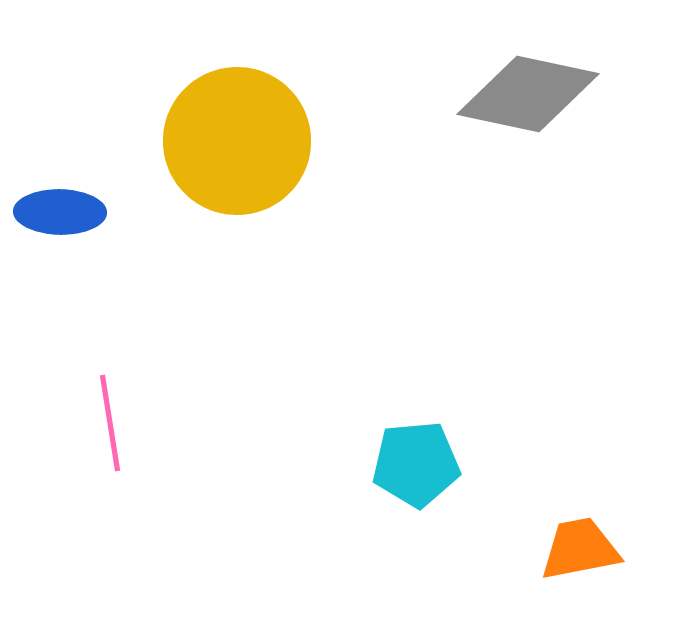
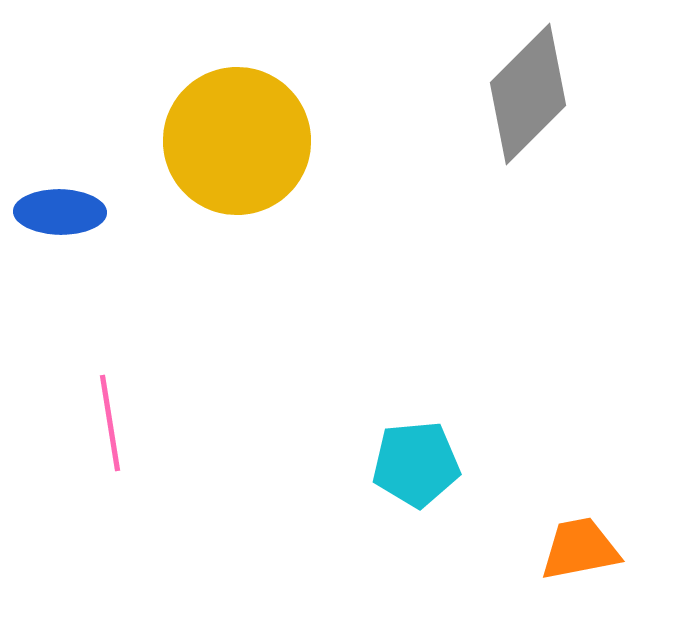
gray diamond: rotated 57 degrees counterclockwise
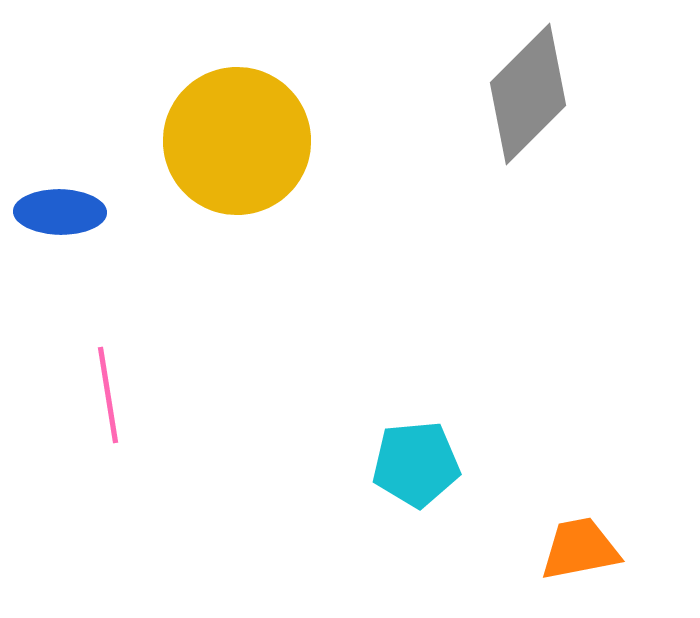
pink line: moved 2 px left, 28 px up
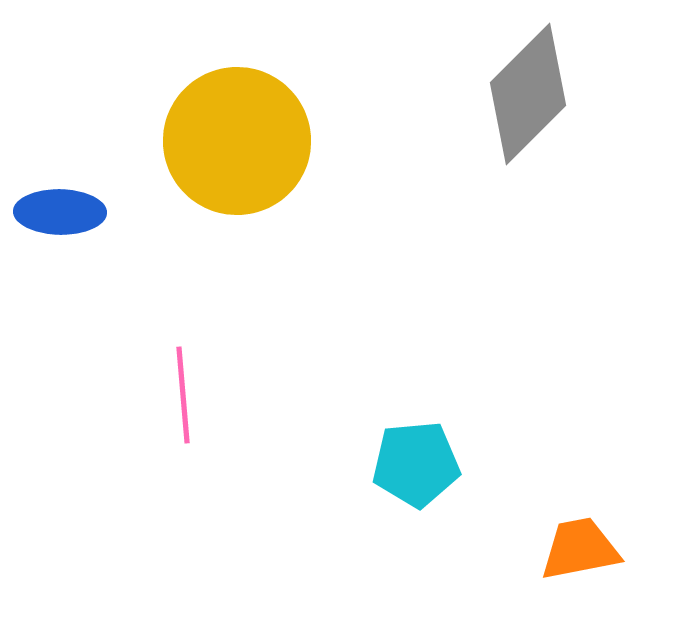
pink line: moved 75 px right; rotated 4 degrees clockwise
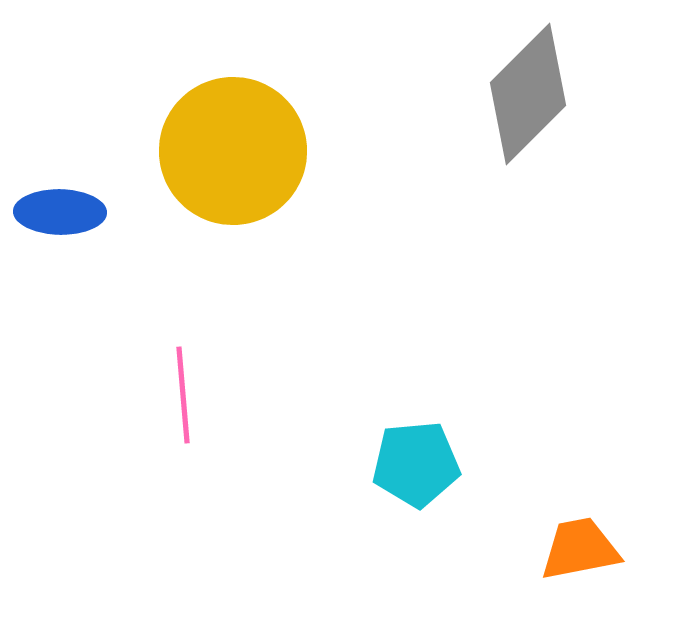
yellow circle: moved 4 px left, 10 px down
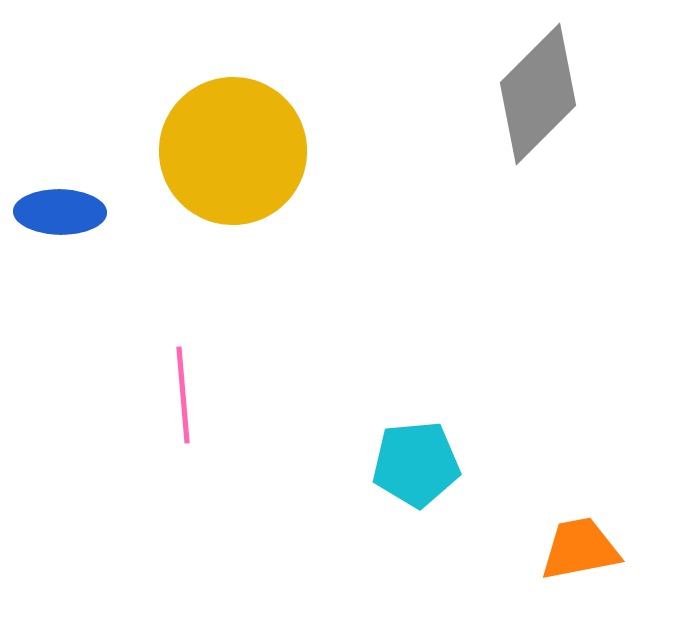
gray diamond: moved 10 px right
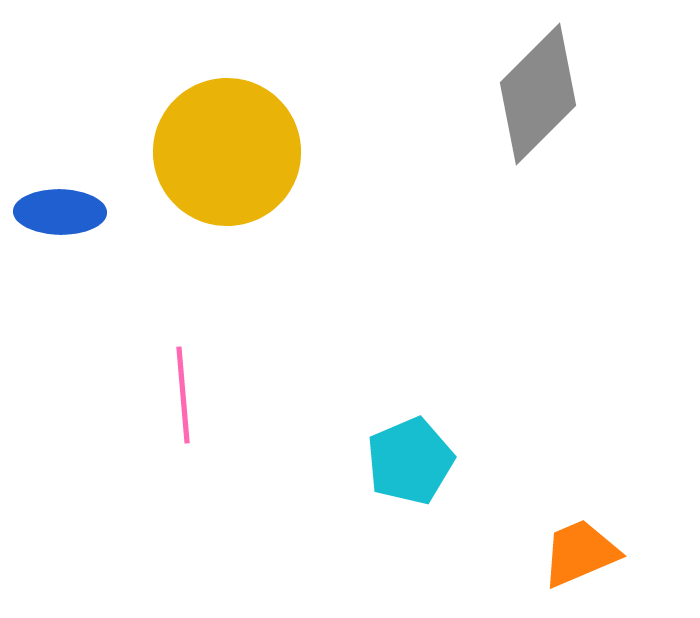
yellow circle: moved 6 px left, 1 px down
cyan pentagon: moved 6 px left, 3 px up; rotated 18 degrees counterclockwise
orange trapezoid: moved 4 px down; rotated 12 degrees counterclockwise
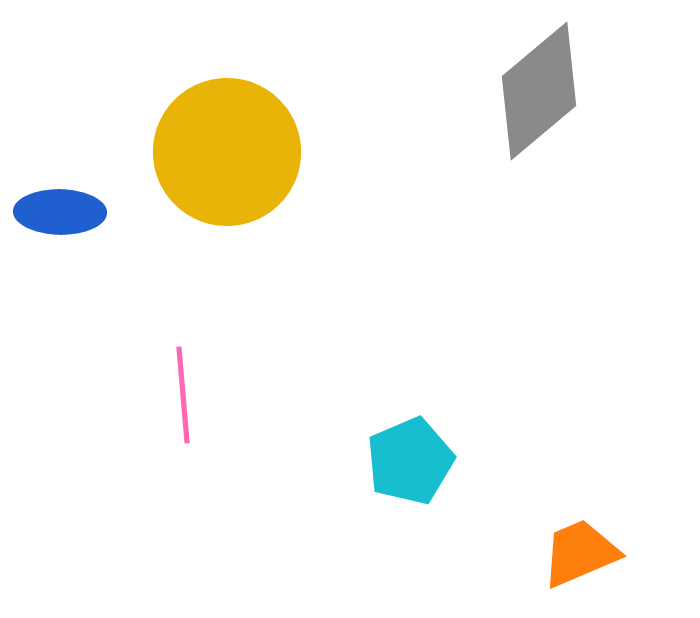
gray diamond: moved 1 px right, 3 px up; rotated 5 degrees clockwise
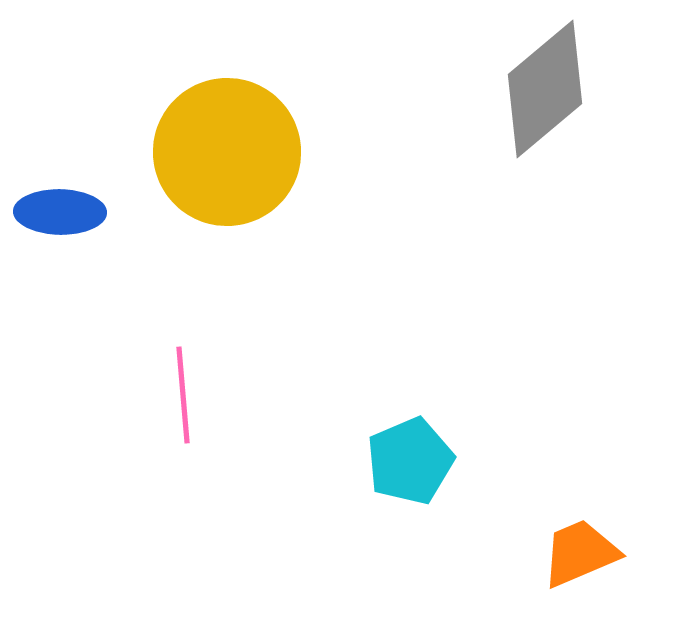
gray diamond: moved 6 px right, 2 px up
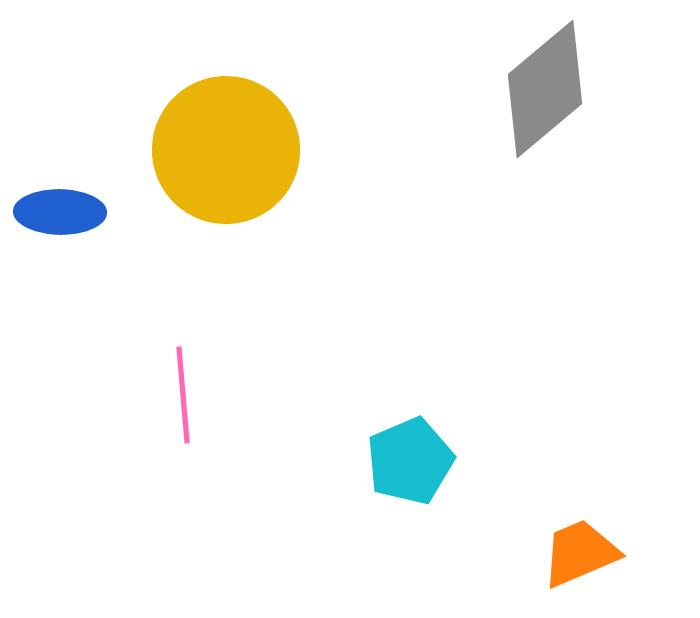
yellow circle: moved 1 px left, 2 px up
